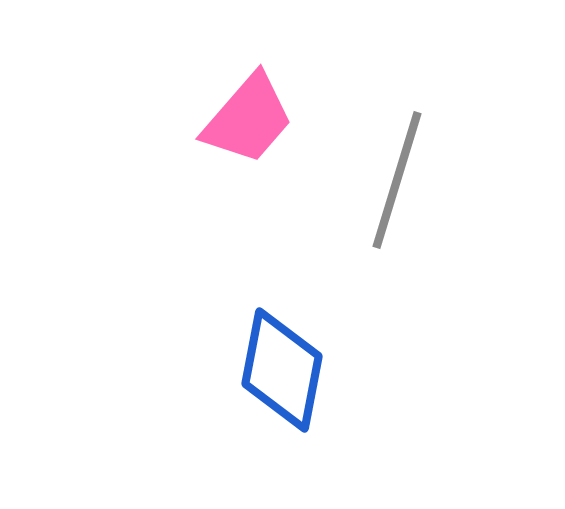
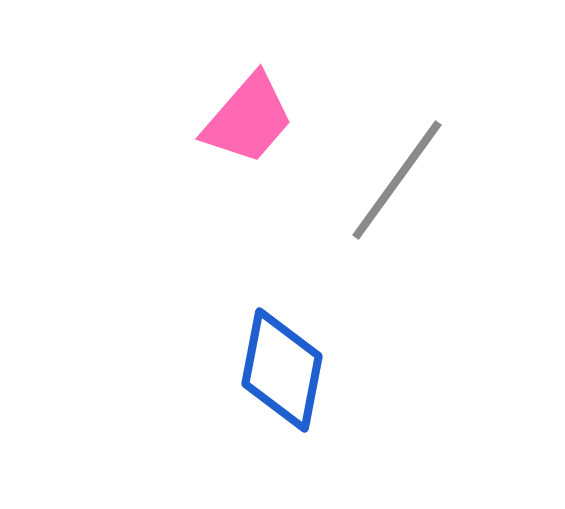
gray line: rotated 19 degrees clockwise
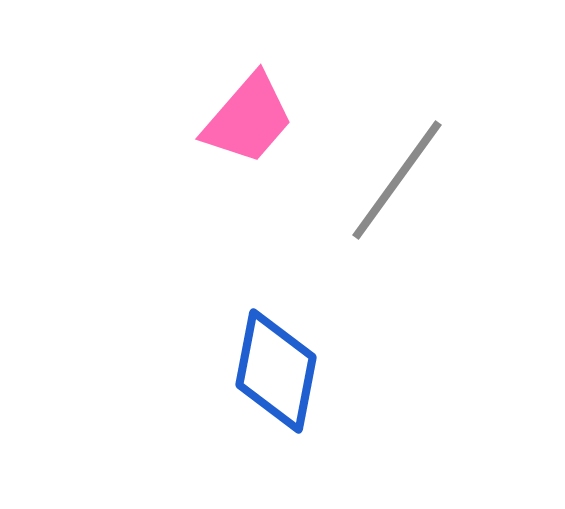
blue diamond: moved 6 px left, 1 px down
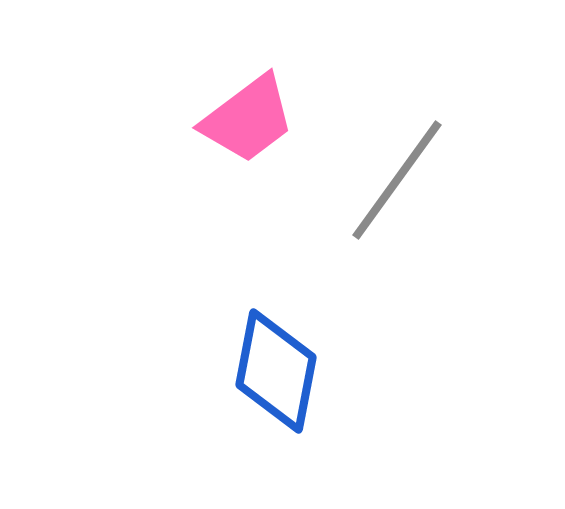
pink trapezoid: rotated 12 degrees clockwise
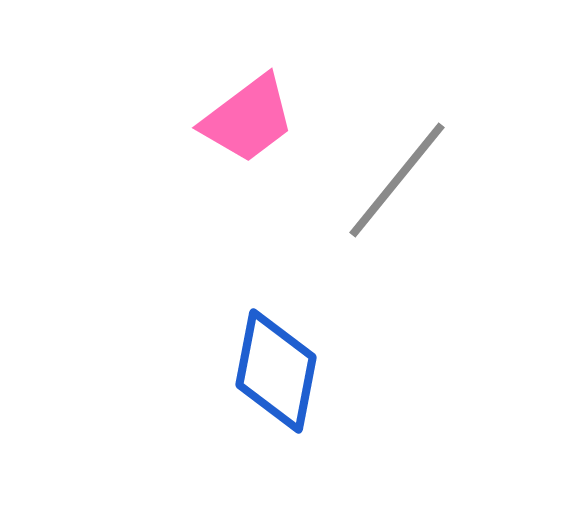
gray line: rotated 3 degrees clockwise
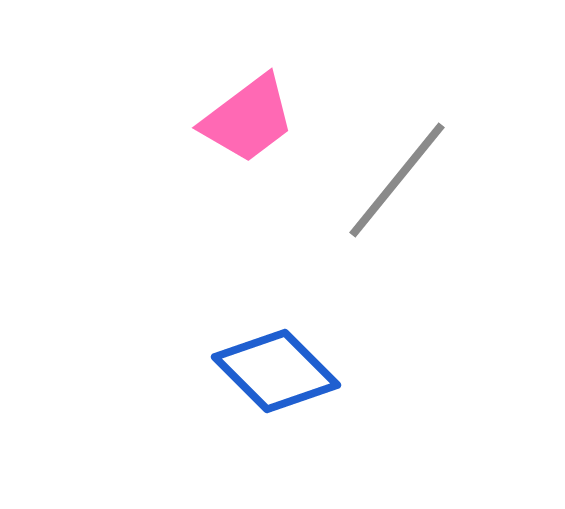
blue diamond: rotated 56 degrees counterclockwise
